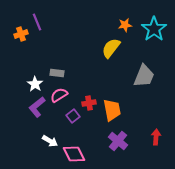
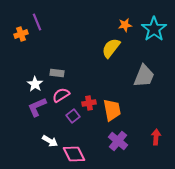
pink semicircle: moved 2 px right
purple L-shape: rotated 15 degrees clockwise
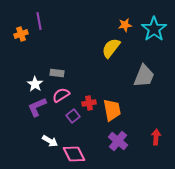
purple line: moved 2 px right, 1 px up; rotated 12 degrees clockwise
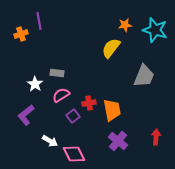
cyan star: moved 1 px right, 1 px down; rotated 20 degrees counterclockwise
purple L-shape: moved 11 px left, 8 px down; rotated 15 degrees counterclockwise
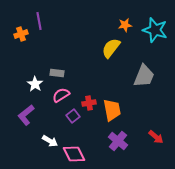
red arrow: rotated 126 degrees clockwise
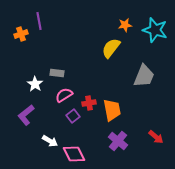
pink semicircle: moved 3 px right
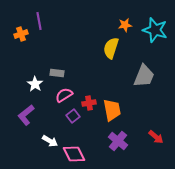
yellow semicircle: rotated 20 degrees counterclockwise
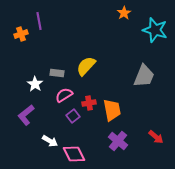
orange star: moved 1 px left, 12 px up; rotated 24 degrees counterclockwise
yellow semicircle: moved 25 px left, 18 px down; rotated 25 degrees clockwise
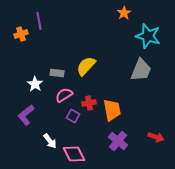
cyan star: moved 7 px left, 6 px down
gray trapezoid: moved 3 px left, 6 px up
purple square: rotated 24 degrees counterclockwise
red arrow: rotated 21 degrees counterclockwise
white arrow: rotated 21 degrees clockwise
